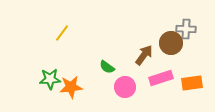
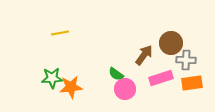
gray cross: moved 31 px down
yellow line: moved 2 px left; rotated 42 degrees clockwise
green semicircle: moved 9 px right, 7 px down
green star: moved 2 px right, 1 px up
pink circle: moved 2 px down
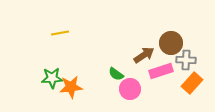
brown arrow: rotated 20 degrees clockwise
pink rectangle: moved 7 px up
orange rectangle: rotated 40 degrees counterclockwise
pink circle: moved 5 px right
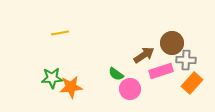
brown circle: moved 1 px right
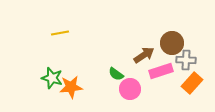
green star: rotated 20 degrees clockwise
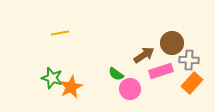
gray cross: moved 3 px right
orange star: rotated 20 degrees counterclockwise
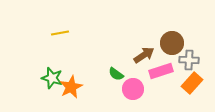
pink circle: moved 3 px right
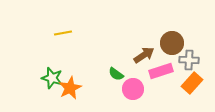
yellow line: moved 3 px right
orange star: moved 1 px left, 1 px down
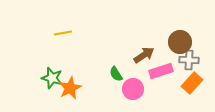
brown circle: moved 8 px right, 1 px up
green semicircle: rotated 21 degrees clockwise
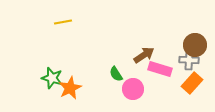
yellow line: moved 11 px up
brown circle: moved 15 px right, 3 px down
pink rectangle: moved 1 px left, 2 px up; rotated 35 degrees clockwise
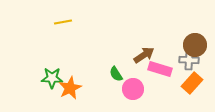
green star: rotated 15 degrees counterclockwise
